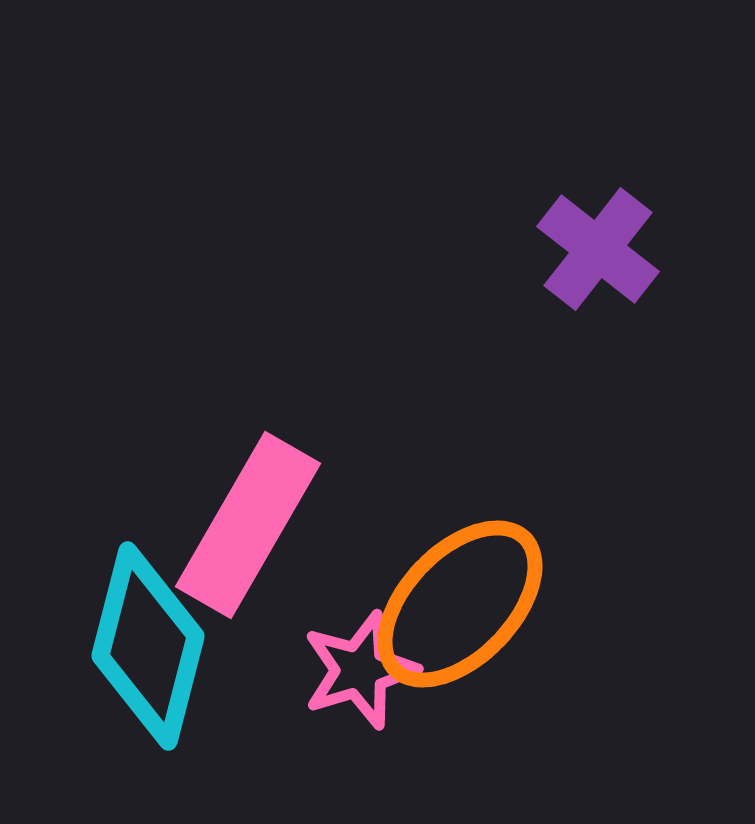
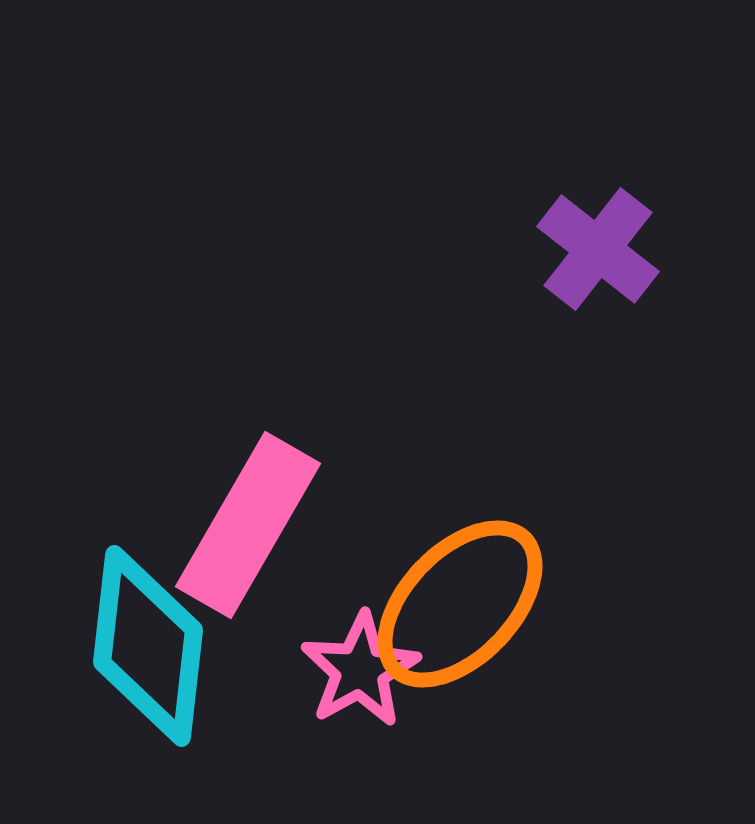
cyan diamond: rotated 8 degrees counterclockwise
pink star: rotated 12 degrees counterclockwise
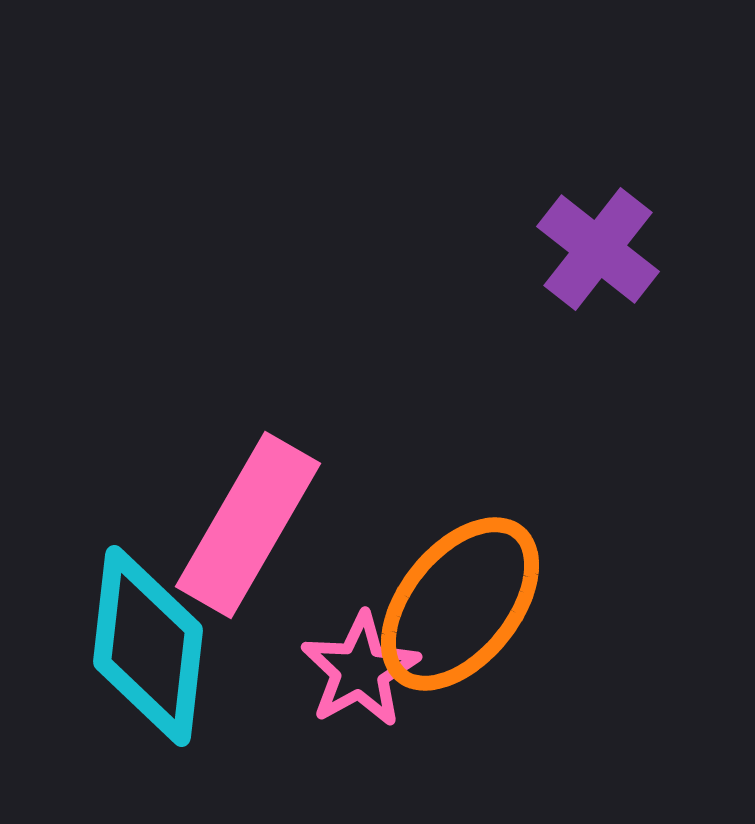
orange ellipse: rotated 5 degrees counterclockwise
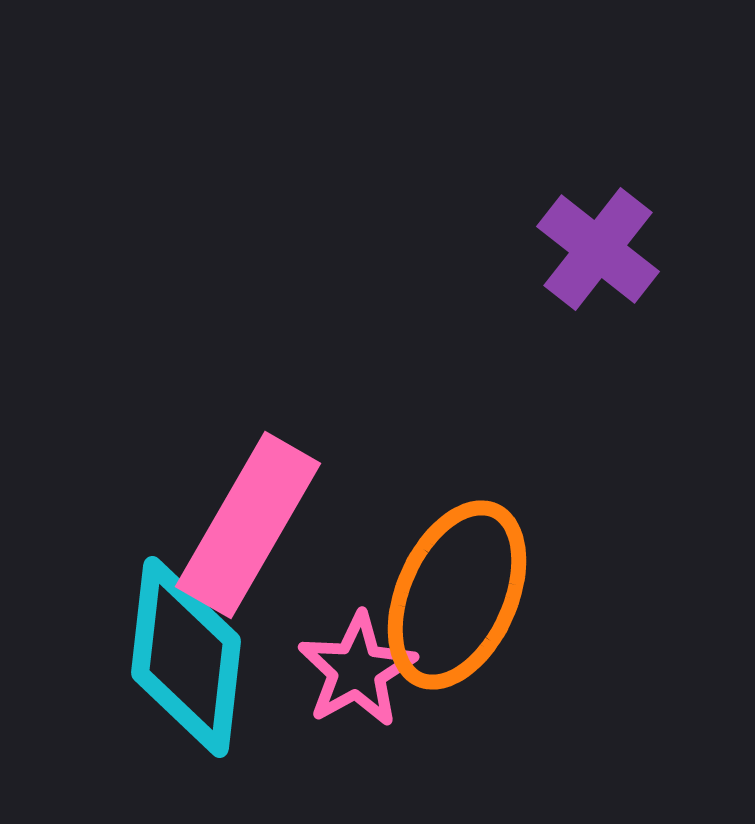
orange ellipse: moved 3 px left, 9 px up; rotated 15 degrees counterclockwise
cyan diamond: moved 38 px right, 11 px down
pink star: moved 3 px left
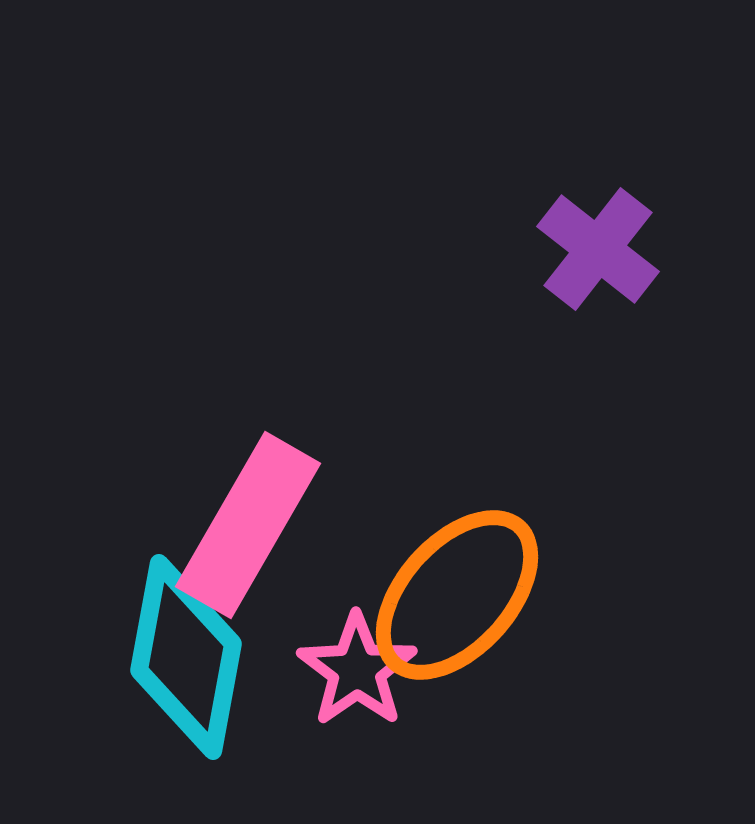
orange ellipse: rotated 18 degrees clockwise
cyan diamond: rotated 4 degrees clockwise
pink star: rotated 6 degrees counterclockwise
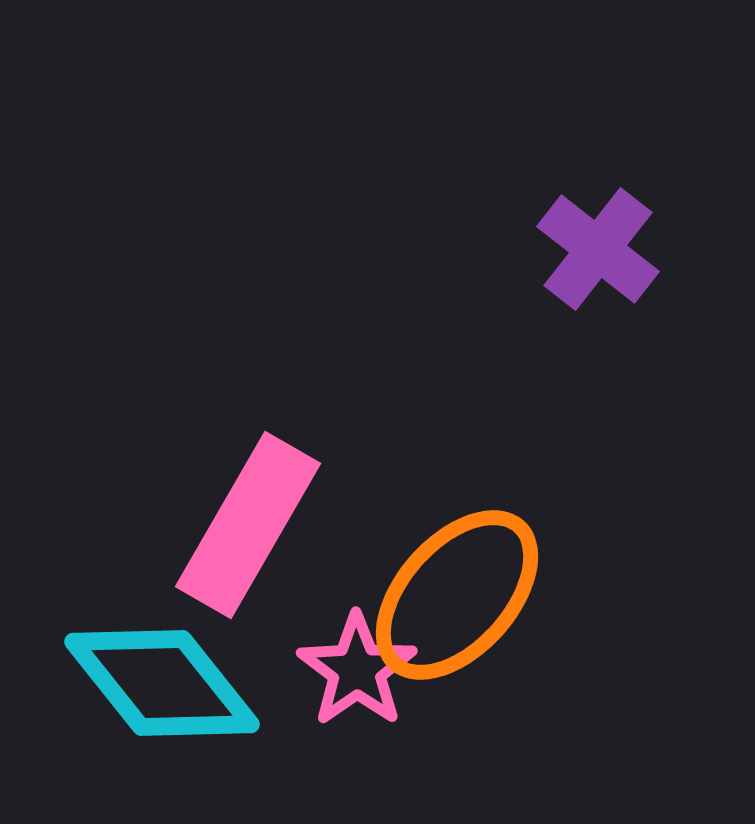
cyan diamond: moved 24 px left, 26 px down; rotated 49 degrees counterclockwise
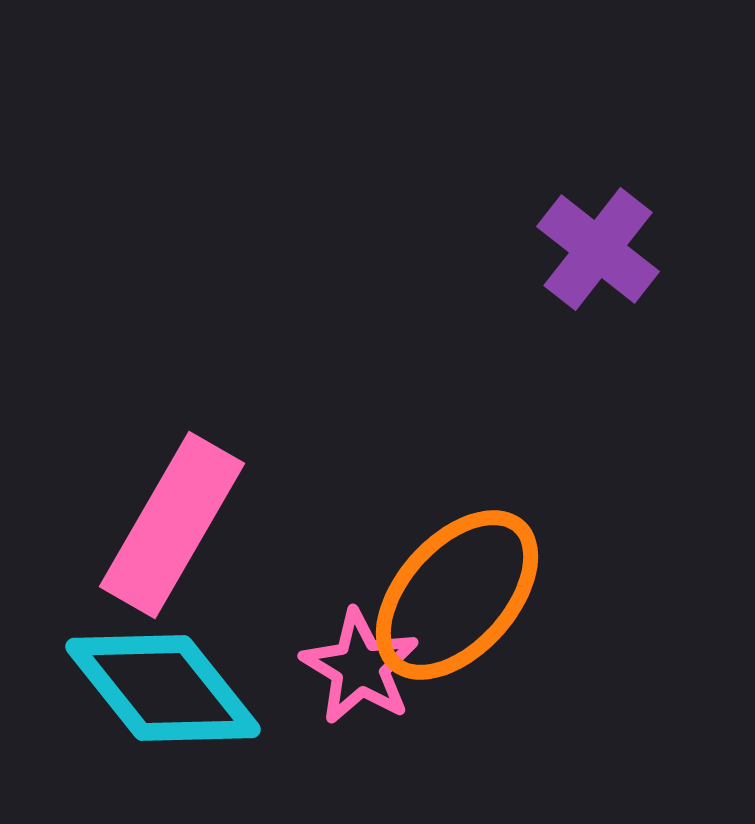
pink rectangle: moved 76 px left
pink star: moved 3 px right, 3 px up; rotated 6 degrees counterclockwise
cyan diamond: moved 1 px right, 5 px down
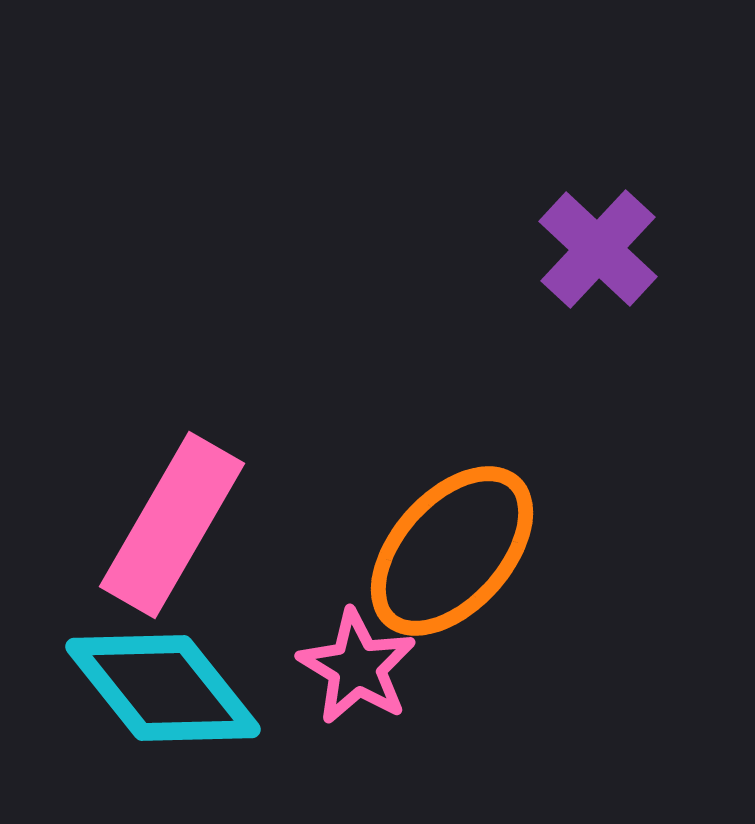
purple cross: rotated 5 degrees clockwise
orange ellipse: moved 5 px left, 44 px up
pink star: moved 3 px left
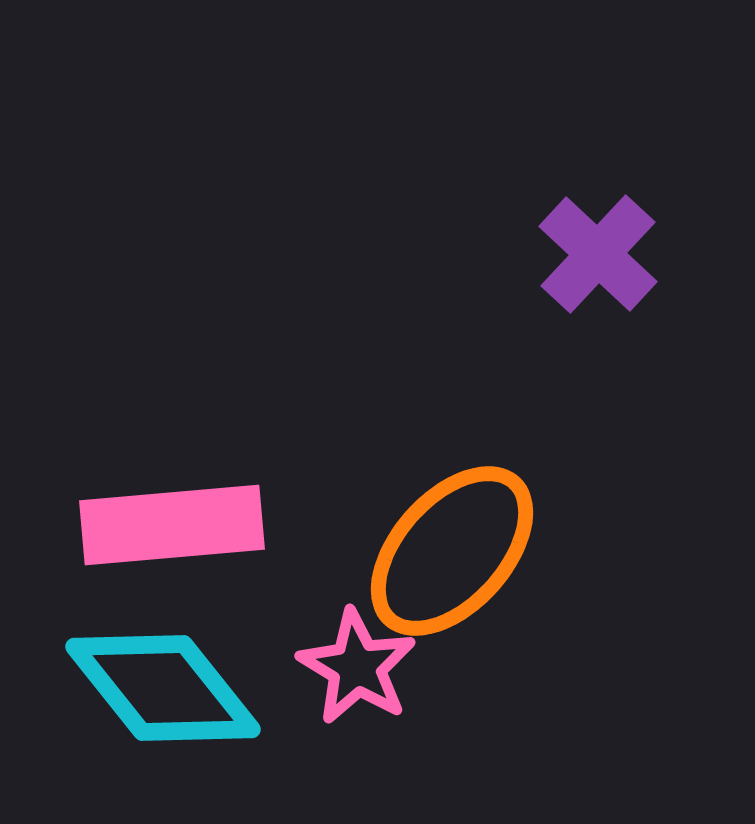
purple cross: moved 5 px down
pink rectangle: rotated 55 degrees clockwise
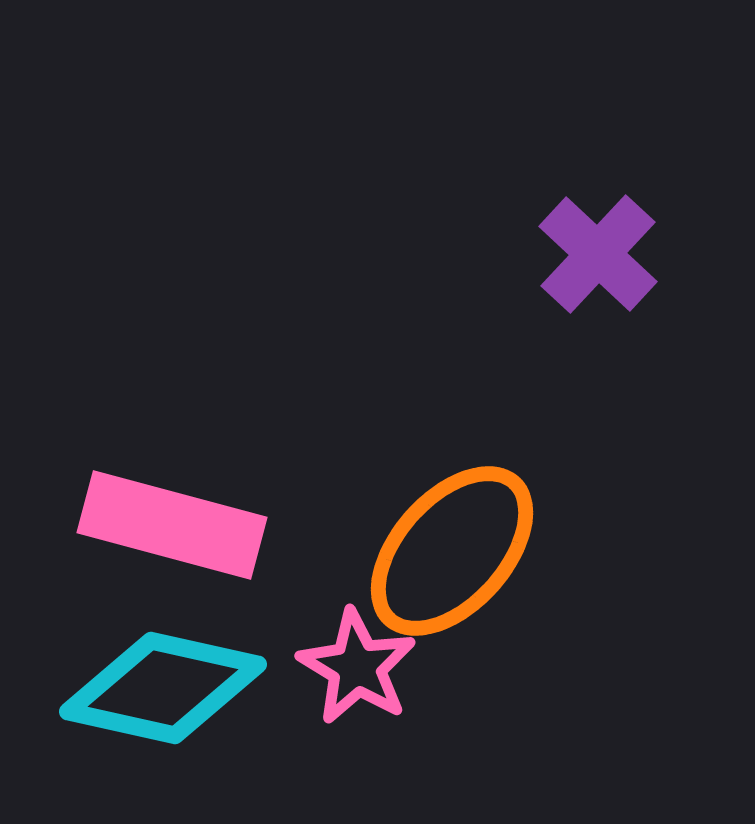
pink rectangle: rotated 20 degrees clockwise
cyan diamond: rotated 39 degrees counterclockwise
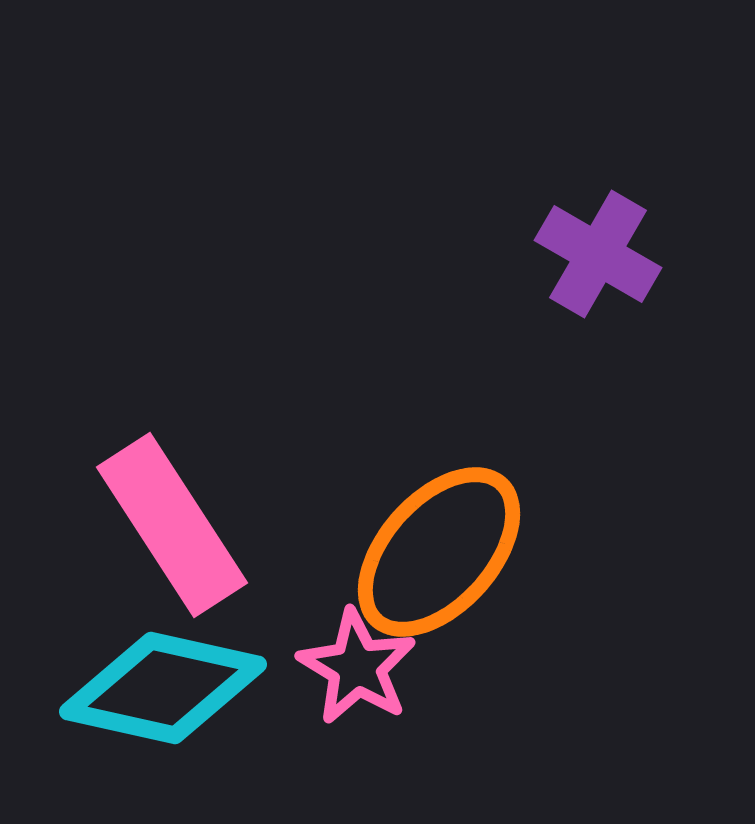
purple cross: rotated 13 degrees counterclockwise
pink rectangle: rotated 42 degrees clockwise
orange ellipse: moved 13 px left, 1 px down
